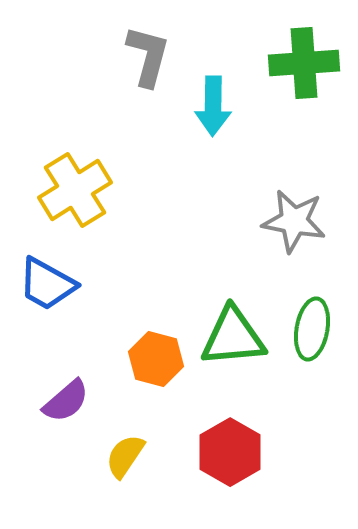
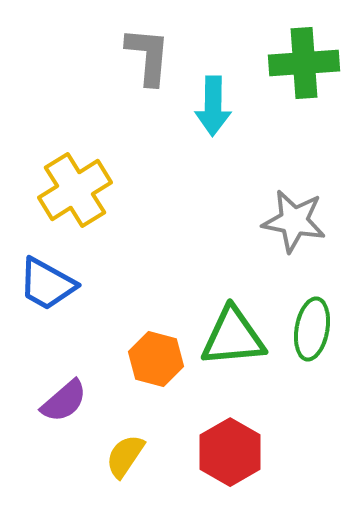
gray L-shape: rotated 10 degrees counterclockwise
purple semicircle: moved 2 px left
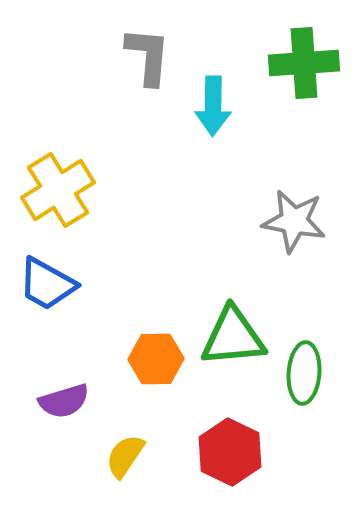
yellow cross: moved 17 px left
green ellipse: moved 8 px left, 44 px down; rotated 6 degrees counterclockwise
orange hexagon: rotated 16 degrees counterclockwise
purple semicircle: rotated 24 degrees clockwise
red hexagon: rotated 4 degrees counterclockwise
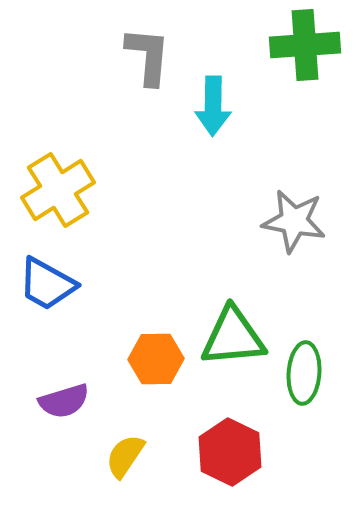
green cross: moved 1 px right, 18 px up
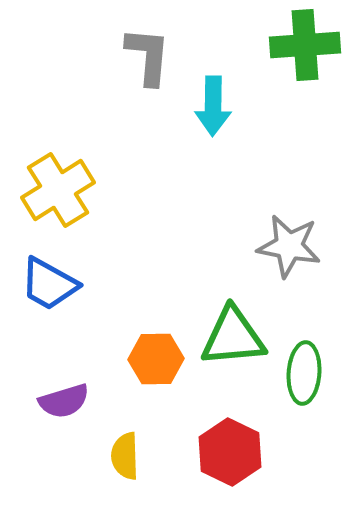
gray star: moved 5 px left, 25 px down
blue trapezoid: moved 2 px right
yellow semicircle: rotated 36 degrees counterclockwise
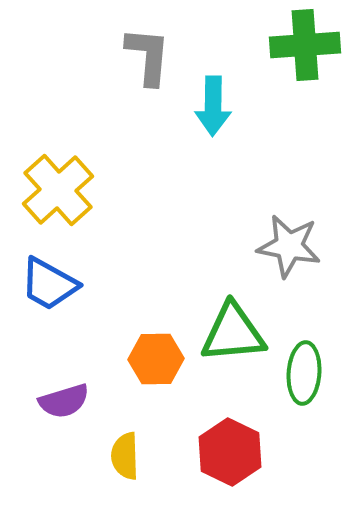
yellow cross: rotated 10 degrees counterclockwise
green triangle: moved 4 px up
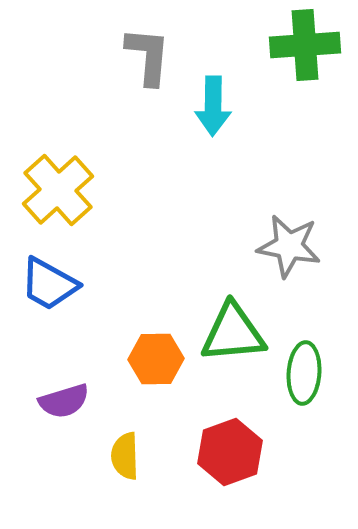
red hexagon: rotated 14 degrees clockwise
